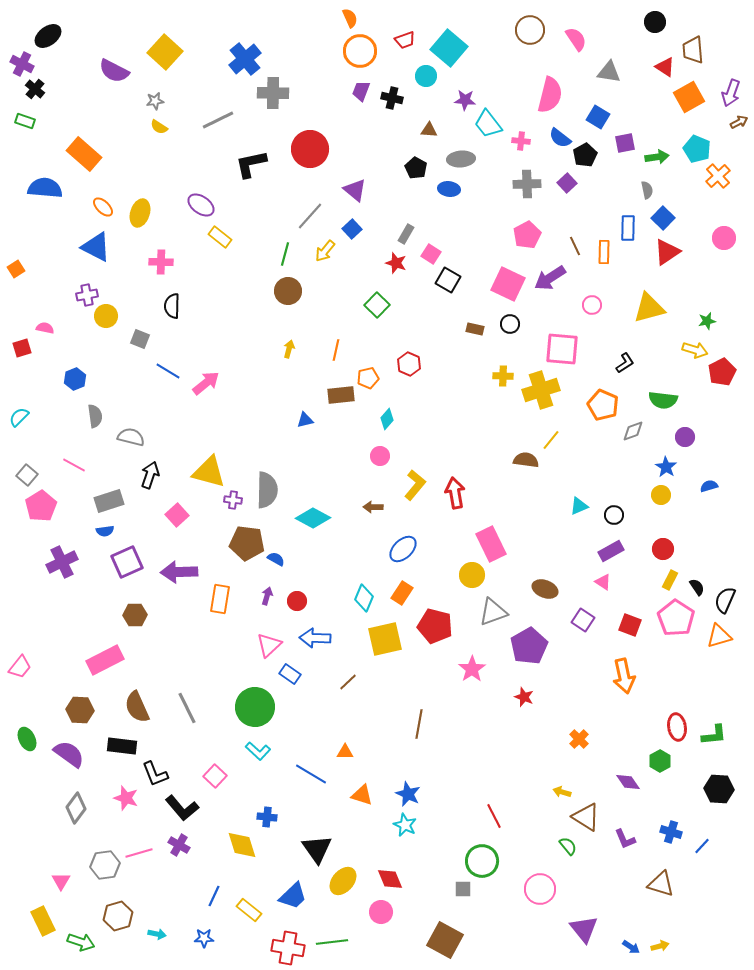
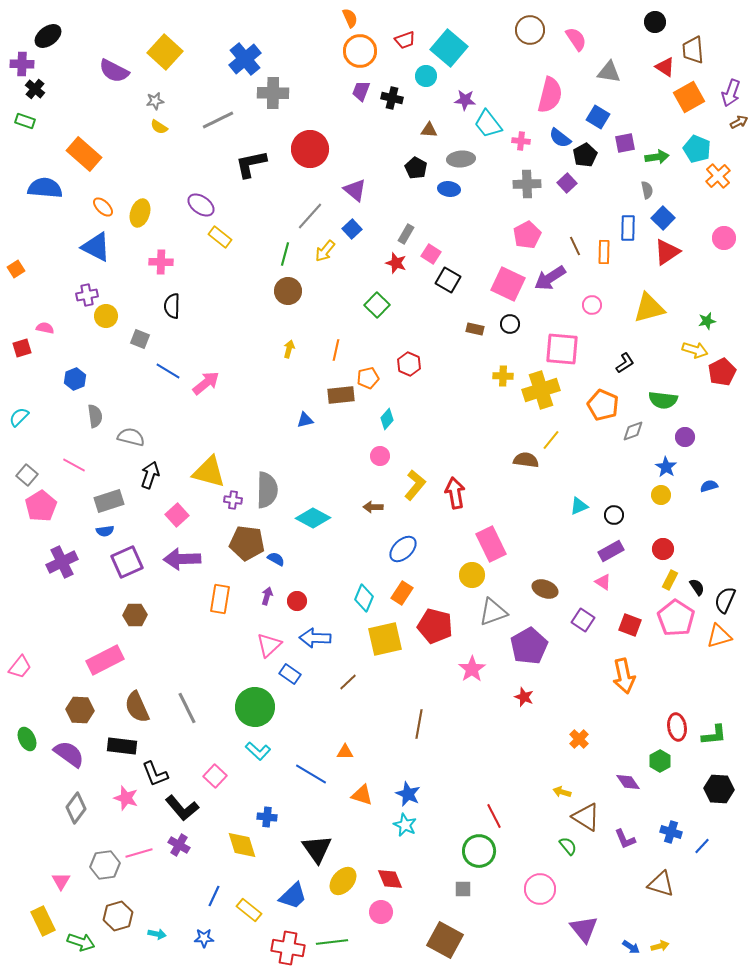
purple cross at (22, 64): rotated 25 degrees counterclockwise
purple arrow at (179, 572): moved 3 px right, 13 px up
green circle at (482, 861): moved 3 px left, 10 px up
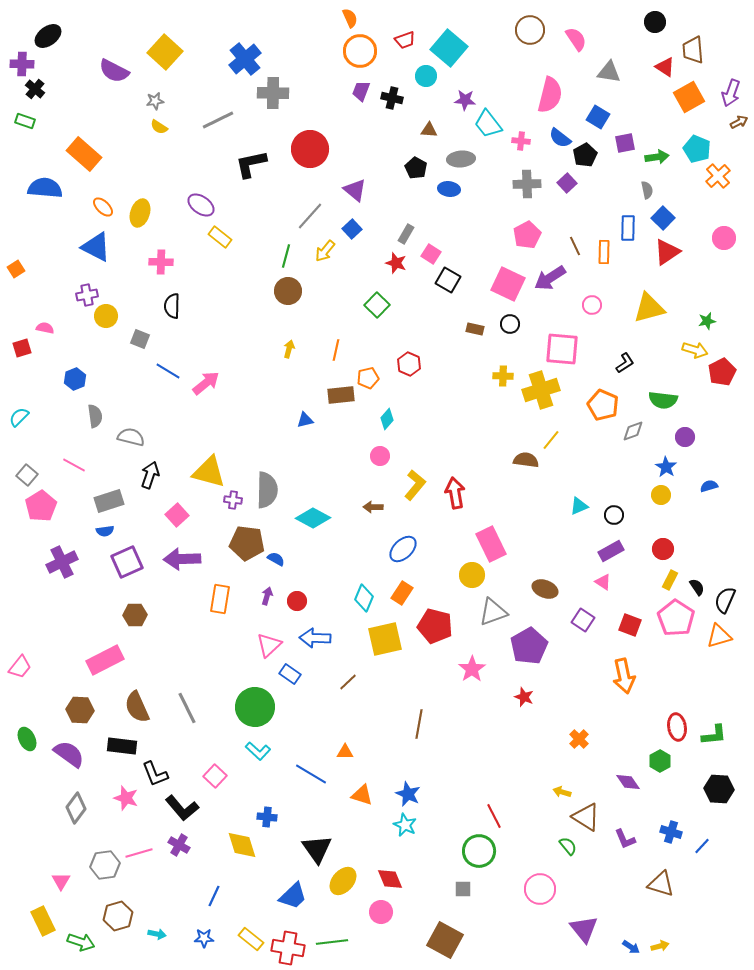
green line at (285, 254): moved 1 px right, 2 px down
yellow rectangle at (249, 910): moved 2 px right, 29 px down
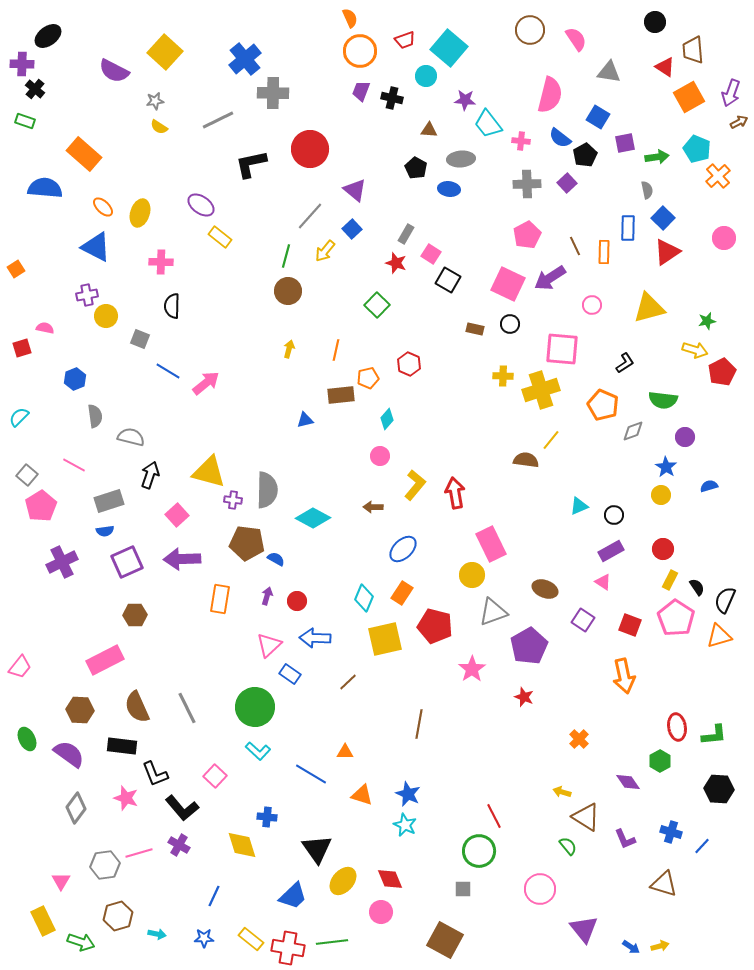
brown triangle at (661, 884): moved 3 px right
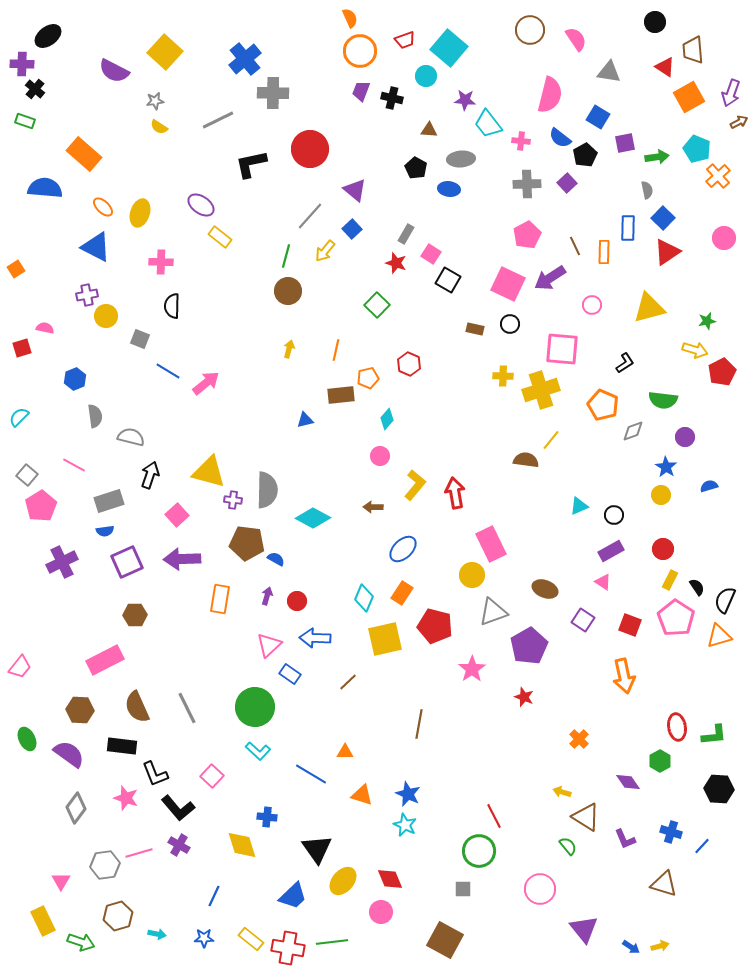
pink square at (215, 776): moved 3 px left
black L-shape at (182, 808): moved 4 px left
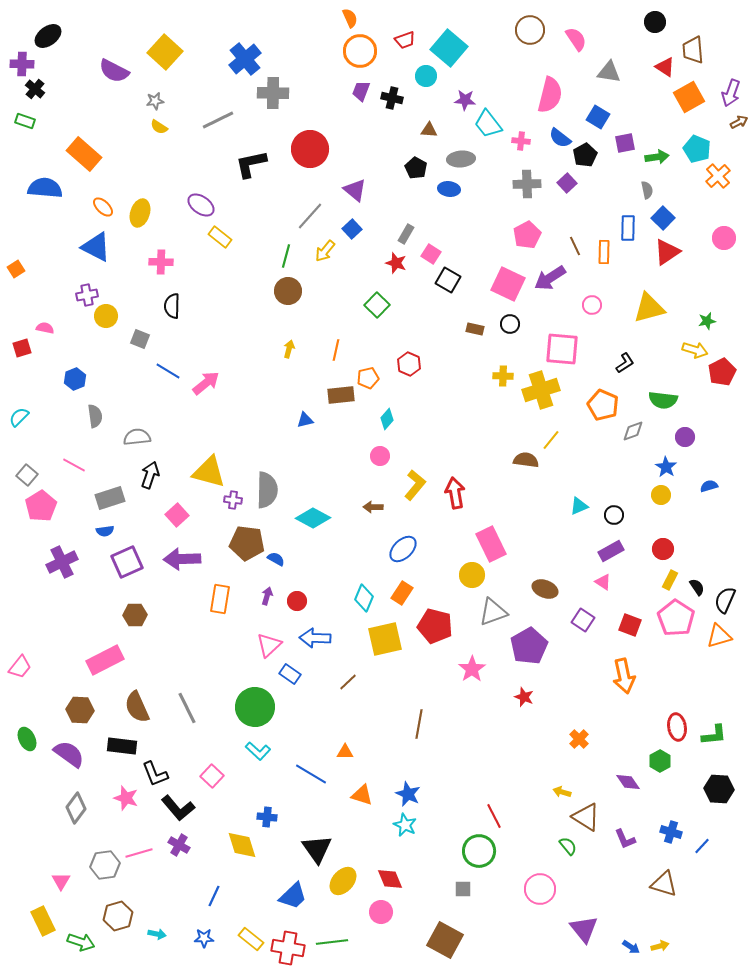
gray semicircle at (131, 437): moved 6 px right; rotated 20 degrees counterclockwise
gray rectangle at (109, 501): moved 1 px right, 3 px up
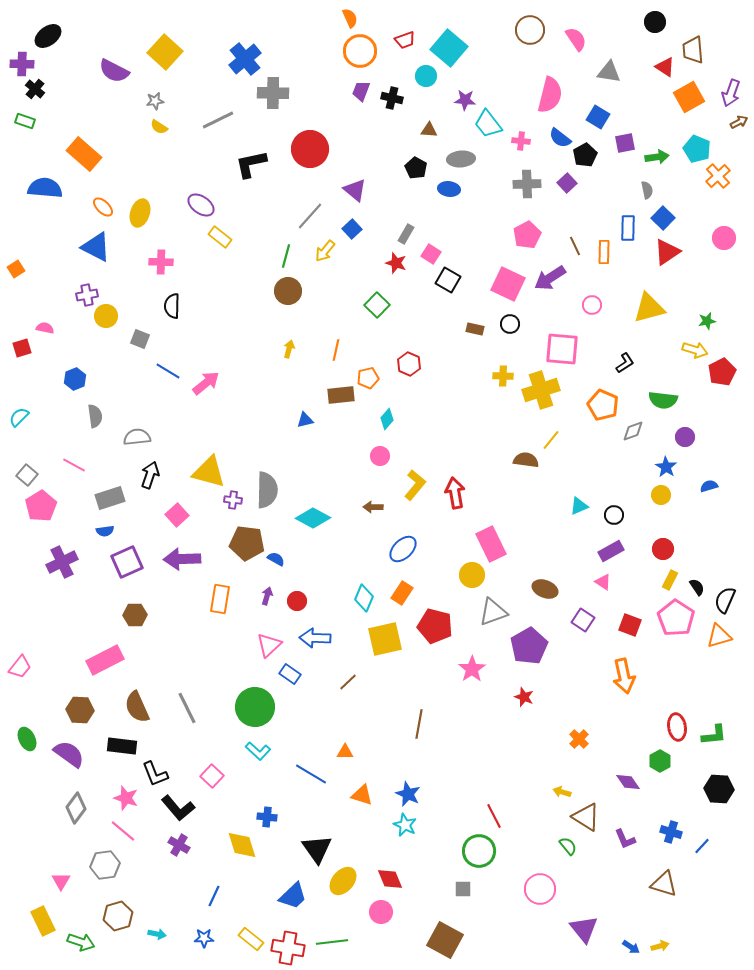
pink line at (139, 853): moved 16 px left, 22 px up; rotated 56 degrees clockwise
